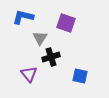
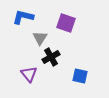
black cross: rotated 12 degrees counterclockwise
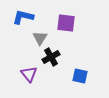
purple square: rotated 12 degrees counterclockwise
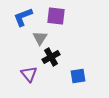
blue L-shape: rotated 35 degrees counterclockwise
purple square: moved 10 px left, 7 px up
blue square: moved 2 px left; rotated 21 degrees counterclockwise
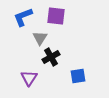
purple triangle: moved 4 px down; rotated 12 degrees clockwise
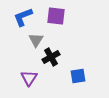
gray triangle: moved 4 px left, 2 px down
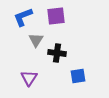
purple square: rotated 12 degrees counterclockwise
black cross: moved 6 px right, 4 px up; rotated 36 degrees clockwise
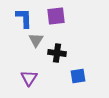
blue L-shape: moved 1 px right, 1 px down; rotated 110 degrees clockwise
